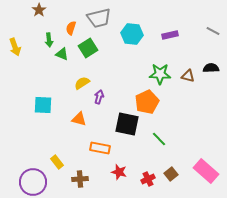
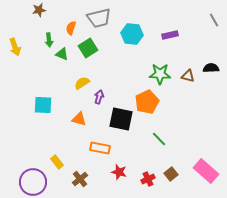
brown star: rotated 24 degrees clockwise
gray line: moved 1 px right, 11 px up; rotated 32 degrees clockwise
black square: moved 6 px left, 5 px up
brown cross: rotated 35 degrees counterclockwise
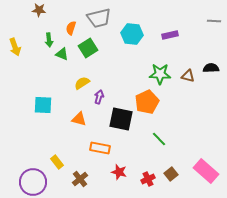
brown star: rotated 16 degrees clockwise
gray line: moved 1 px down; rotated 56 degrees counterclockwise
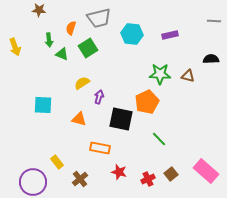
black semicircle: moved 9 px up
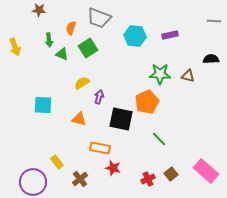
gray trapezoid: rotated 35 degrees clockwise
cyan hexagon: moved 3 px right, 2 px down
red star: moved 6 px left, 4 px up
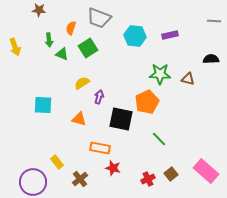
brown triangle: moved 3 px down
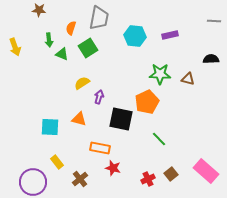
gray trapezoid: rotated 100 degrees counterclockwise
cyan square: moved 7 px right, 22 px down
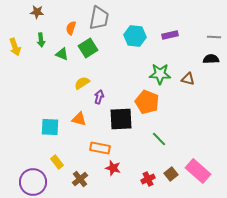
brown star: moved 2 px left, 2 px down
gray line: moved 16 px down
green arrow: moved 8 px left
orange pentagon: rotated 25 degrees counterclockwise
black square: rotated 15 degrees counterclockwise
pink rectangle: moved 8 px left
